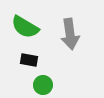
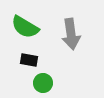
gray arrow: moved 1 px right
green circle: moved 2 px up
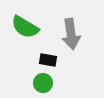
black rectangle: moved 19 px right
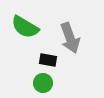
gray arrow: moved 1 px left, 4 px down; rotated 12 degrees counterclockwise
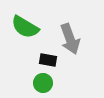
gray arrow: moved 1 px down
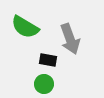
green circle: moved 1 px right, 1 px down
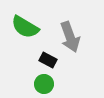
gray arrow: moved 2 px up
black rectangle: rotated 18 degrees clockwise
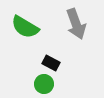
gray arrow: moved 6 px right, 13 px up
black rectangle: moved 3 px right, 3 px down
